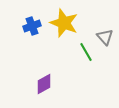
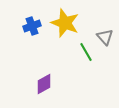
yellow star: moved 1 px right
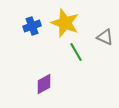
gray triangle: rotated 24 degrees counterclockwise
green line: moved 10 px left
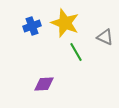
purple diamond: rotated 25 degrees clockwise
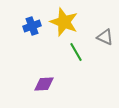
yellow star: moved 1 px left, 1 px up
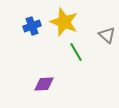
gray triangle: moved 2 px right, 2 px up; rotated 18 degrees clockwise
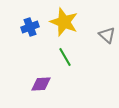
blue cross: moved 2 px left, 1 px down
green line: moved 11 px left, 5 px down
purple diamond: moved 3 px left
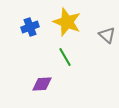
yellow star: moved 3 px right
purple diamond: moved 1 px right
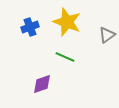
gray triangle: rotated 42 degrees clockwise
green line: rotated 36 degrees counterclockwise
purple diamond: rotated 15 degrees counterclockwise
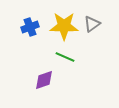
yellow star: moved 3 px left, 4 px down; rotated 20 degrees counterclockwise
gray triangle: moved 15 px left, 11 px up
purple diamond: moved 2 px right, 4 px up
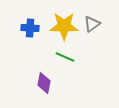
blue cross: moved 1 px down; rotated 24 degrees clockwise
purple diamond: moved 3 px down; rotated 60 degrees counterclockwise
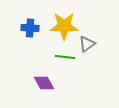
gray triangle: moved 5 px left, 20 px down
green line: rotated 18 degrees counterclockwise
purple diamond: rotated 40 degrees counterclockwise
